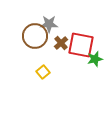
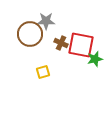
gray star: moved 3 px left, 3 px up
brown circle: moved 5 px left, 2 px up
brown cross: rotated 24 degrees counterclockwise
yellow square: rotated 24 degrees clockwise
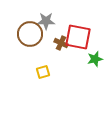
red square: moved 3 px left, 8 px up
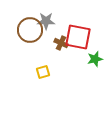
brown circle: moved 4 px up
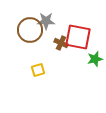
yellow square: moved 5 px left, 2 px up
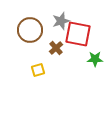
gray star: moved 15 px right; rotated 18 degrees counterclockwise
red square: moved 3 px up
brown cross: moved 5 px left, 5 px down; rotated 24 degrees clockwise
green star: rotated 14 degrees clockwise
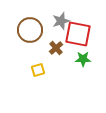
green star: moved 12 px left
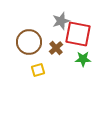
brown circle: moved 1 px left, 12 px down
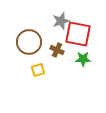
brown cross: moved 1 px right, 2 px down; rotated 24 degrees counterclockwise
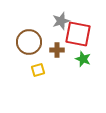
brown cross: rotated 24 degrees counterclockwise
green star: rotated 21 degrees clockwise
